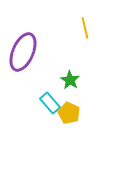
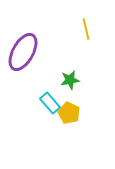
yellow line: moved 1 px right, 1 px down
purple ellipse: rotated 6 degrees clockwise
green star: rotated 30 degrees clockwise
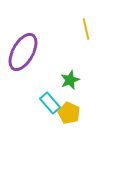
green star: rotated 12 degrees counterclockwise
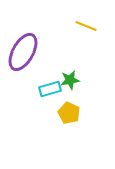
yellow line: moved 3 px up; rotated 55 degrees counterclockwise
green star: rotated 12 degrees clockwise
cyan rectangle: moved 14 px up; rotated 65 degrees counterclockwise
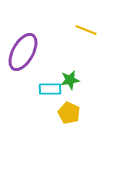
yellow line: moved 4 px down
cyan rectangle: rotated 15 degrees clockwise
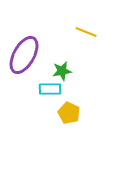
yellow line: moved 2 px down
purple ellipse: moved 1 px right, 3 px down
green star: moved 8 px left, 9 px up
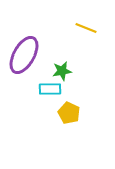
yellow line: moved 4 px up
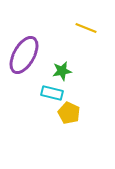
cyan rectangle: moved 2 px right, 4 px down; rotated 15 degrees clockwise
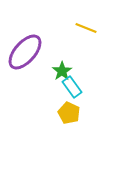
purple ellipse: moved 1 px right, 3 px up; rotated 12 degrees clockwise
green star: rotated 24 degrees counterclockwise
cyan rectangle: moved 20 px right, 6 px up; rotated 40 degrees clockwise
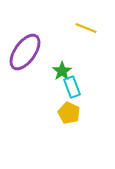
purple ellipse: rotated 6 degrees counterclockwise
cyan rectangle: rotated 15 degrees clockwise
